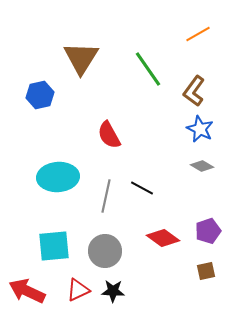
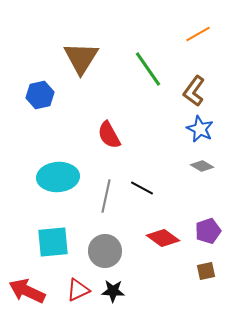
cyan square: moved 1 px left, 4 px up
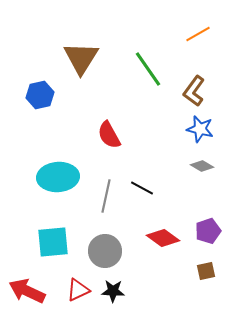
blue star: rotated 12 degrees counterclockwise
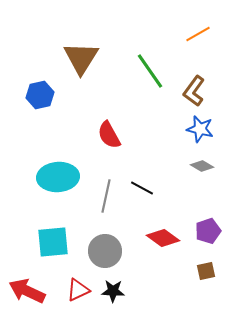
green line: moved 2 px right, 2 px down
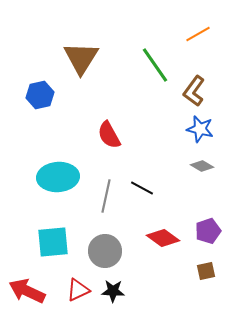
green line: moved 5 px right, 6 px up
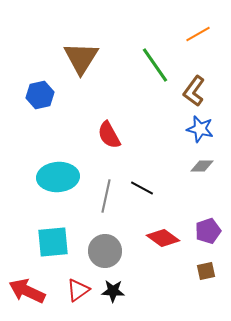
gray diamond: rotated 30 degrees counterclockwise
red triangle: rotated 10 degrees counterclockwise
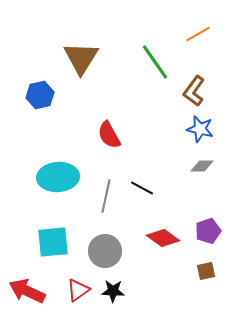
green line: moved 3 px up
